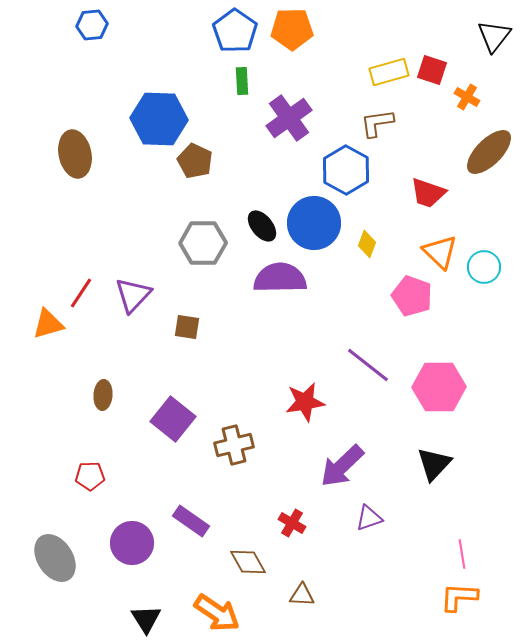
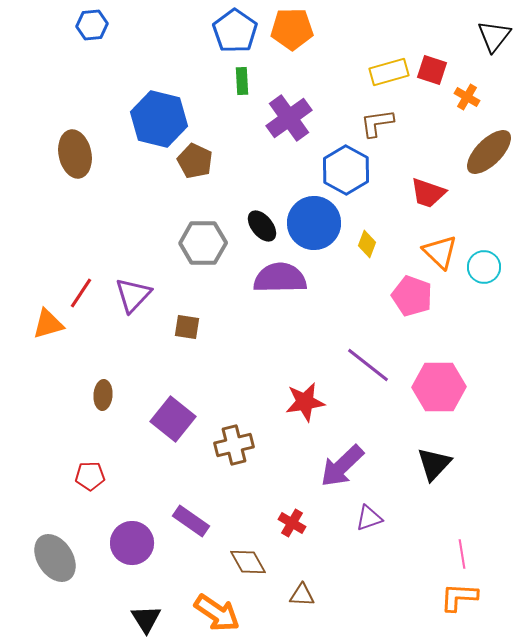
blue hexagon at (159, 119): rotated 12 degrees clockwise
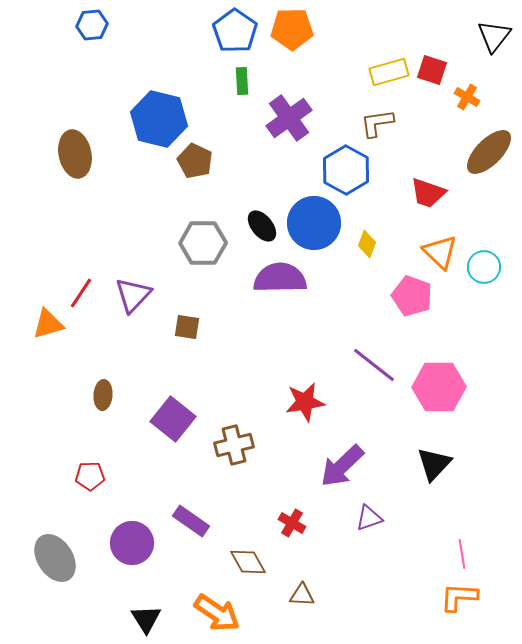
purple line at (368, 365): moved 6 px right
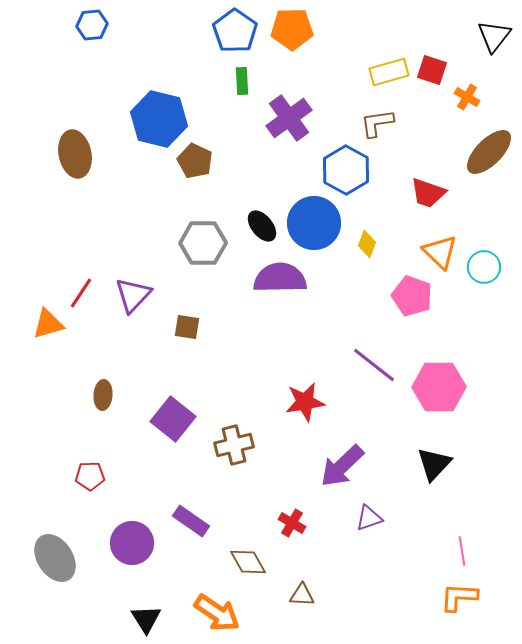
pink line at (462, 554): moved 3 px up
